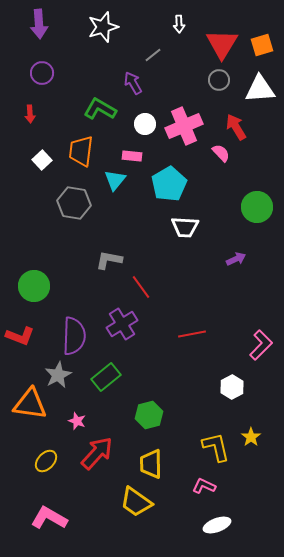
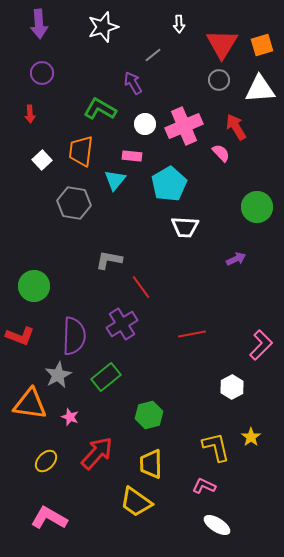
pink star at (77, 421): moved 7 px left, 4 px up
white ellipse at (217, 525): rotated 52 degrees clockwise
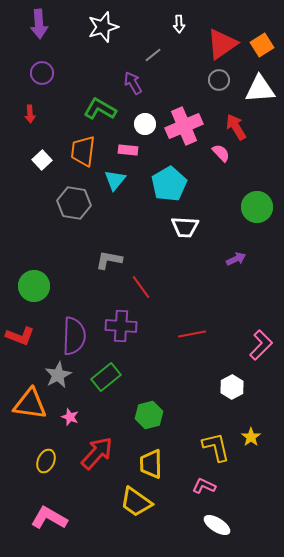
red triangle at (222, 44): rotated 24 degrees clockwise
orange square at (262, 45): rotated 15 degrees counterclockwise
orange trapezoid at (81, 151): moved 2 px right
pink rectangle at (132, 156): moved 4 px left, 6 px up
purple cross at (122, 324): moved 1 px left, 2 px down; rotated 36 degrees clockwise
yellow ellipse at (46, 461): rotated 20 degrees counterclockwise
